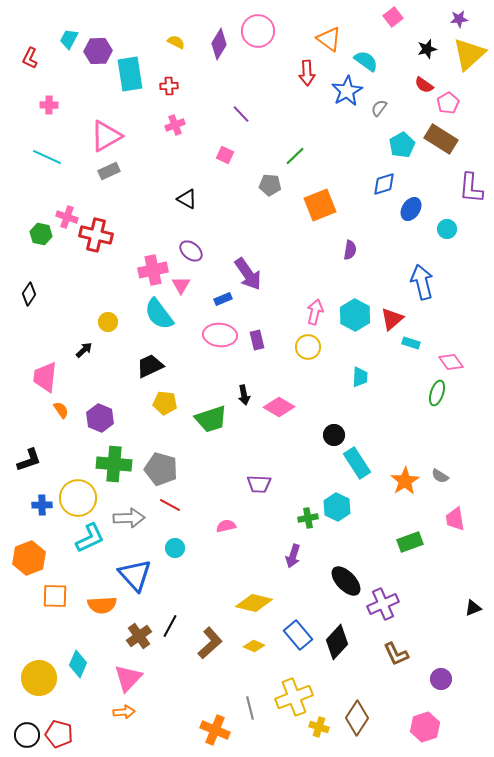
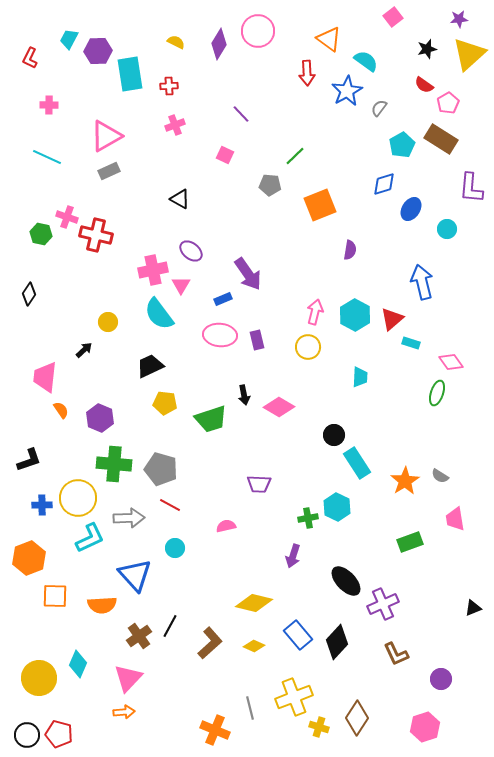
black triangle at (187, 199): moved 7 px left
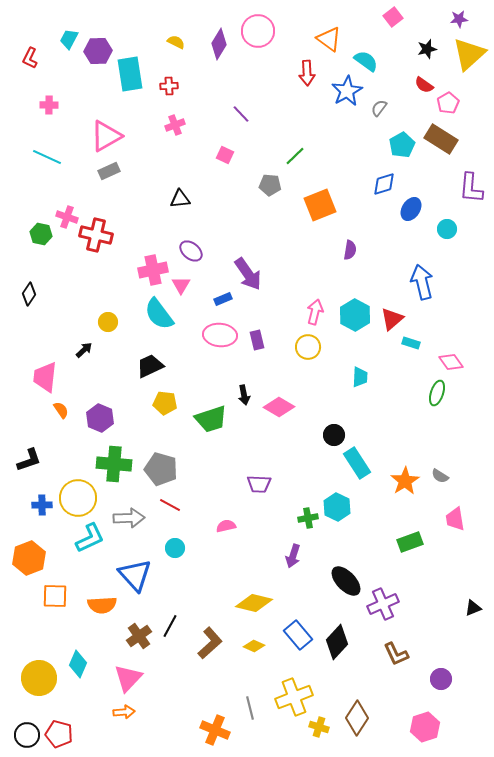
black triangle at (180, 199): rotated 35 degrees counterclockwise
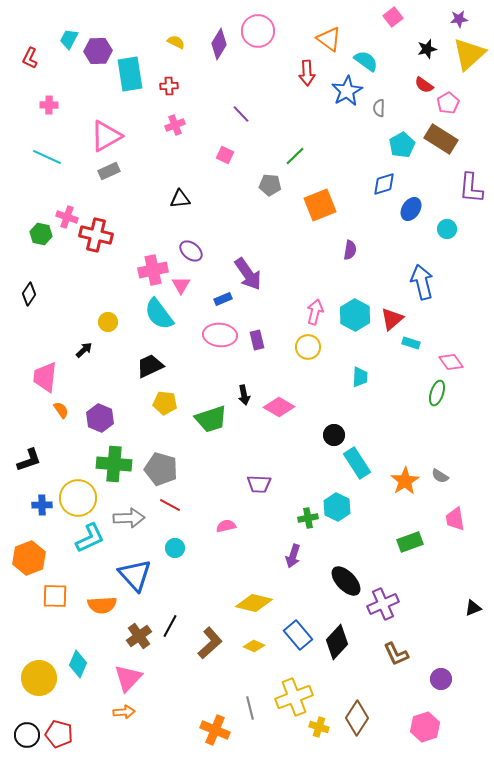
gray semicircle at (379, 108): rotated 36 degrees counterclockwise
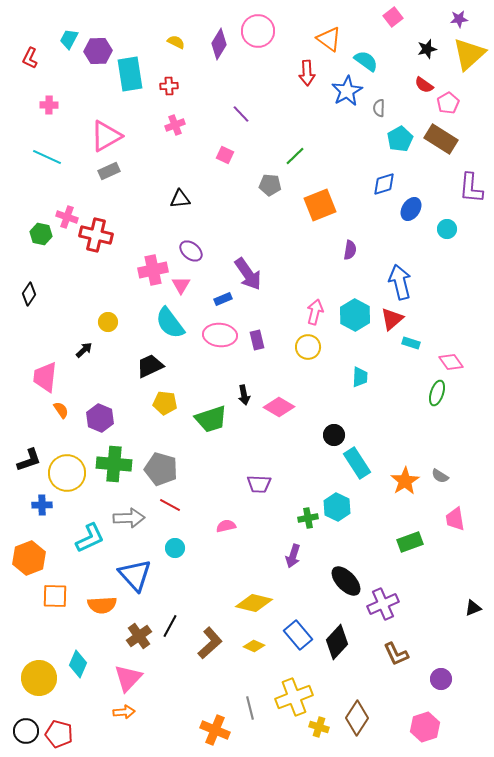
cyan pentagon at (402, 145): moved 2 px left, 6 px up
blue arrow at (422, 282): moved 22 px left
cyan semicircle at (159, 314): moved 11 px right, 9 px down
yellow circle at (78, 498): moved 11 px left, 25 px up
black circle at (27, 735): moved 1 px left, 4 px up
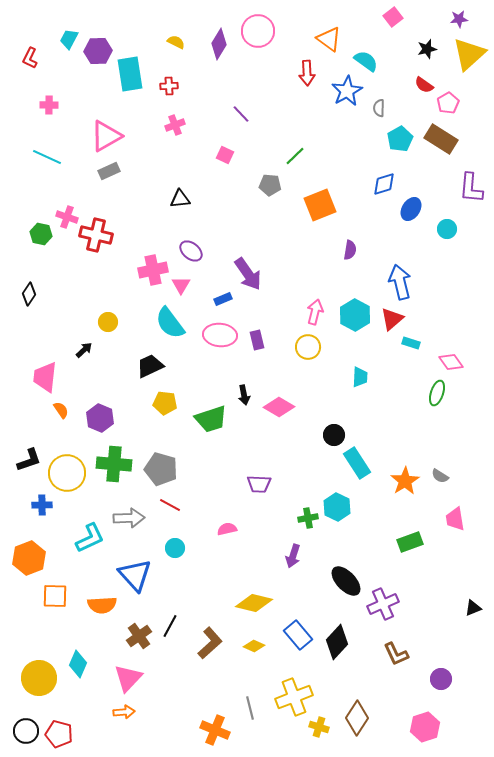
pink semicircle at (226, 526): moved 1 px right, 3 px down
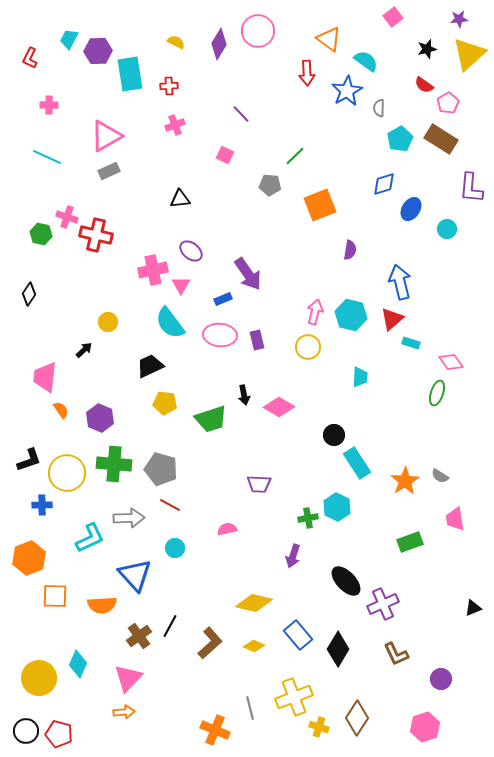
cyan hexagon at (355, 315): moved 4 px left; rotated 16 degrees counterclockwise
black diamond at (337, 642): moved 1 px right, 7 px down; rotated 12 degrees counterclockwise
